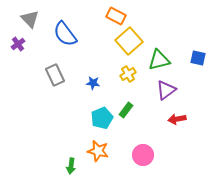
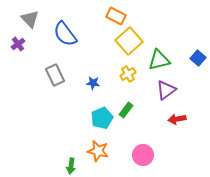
blue square: rotated 28 degrees clockwise
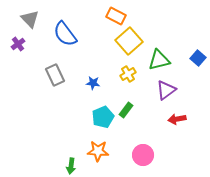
cyan pentagon: moved 1 px right, 1 px up
orange star: rotated 10 degrees counterclockwise
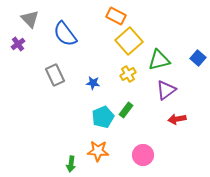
green arrow: moved 2 px up
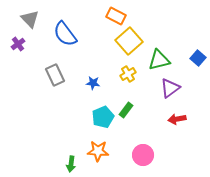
purple triangle: moved 4 px right, 2 px up
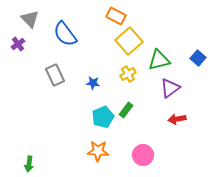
green arrow: moved 42 px left
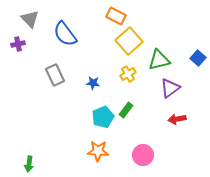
purple cross: rotated 24 degrees clockwise
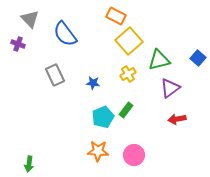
purple cross: rotated 32 degrees clockwise
pink circle: moved 9 px left
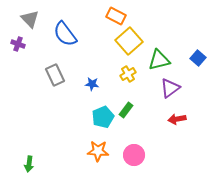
blue star: moved 1 px left, 1 px down
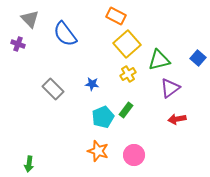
yellow square: moved 2 px left, 3 px down
gray rectangle: moved 2 px left, 14 px down; rotated 20 degrees counterclockwise
orange star: rotated 15 degrees clockwise
